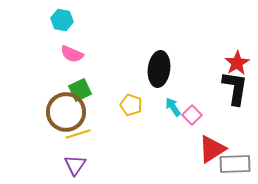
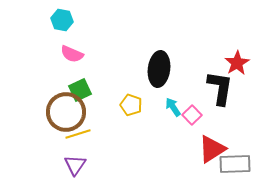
black L-shape: moved 15 px left
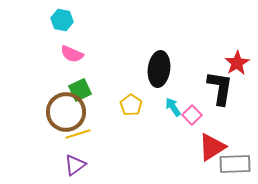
yellow pentagon: rotated 15 degrees clockwise
red triangle: moved 2 px up
purple triangle: rotated 20 degrees clockwise
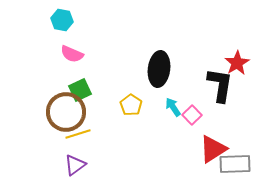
black L-shape: moved 3 px up
red triangle: moved 1 px right, 2 px down
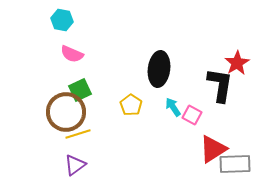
pink square: rotated 18 degrees counterclockwise
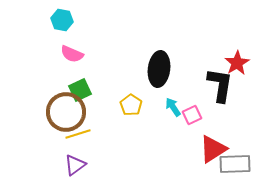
pink square: rotated 36 degrees clockwise
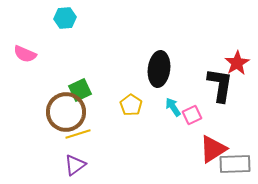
cyan hexagon: moved 3 px right, 2 px up; rotated 15 degrees counterclockwise
pink semicircle: moved 47 px left
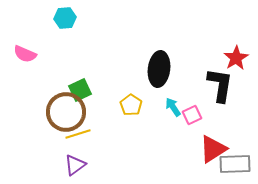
red star: moved 1 px left, 5 px up
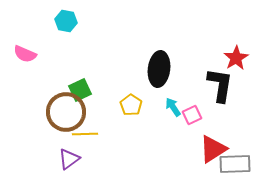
cyan hexagon: moved 1 px right, 3 px down; rotated 15 degrees clockwise
yellow line: moved 7 px right; rotated 15 degrees clockwise
purple triangle: moved 6 px left, 6 px up
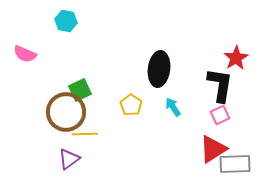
pink square: moved 28 px right
